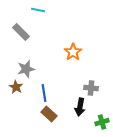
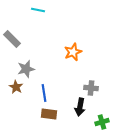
gray rectangle: moved 9 px left, 7 px down
orange star: rotated 12 degrees clockwise
brown rectangle: rotated 35 degrees counterclockwise
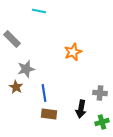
cyan line: moved 1 px right, 1 px down
gray cross: moved 9 px right, 5 px down
black arrow: moved 1 px right, 2 px down
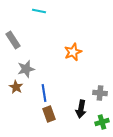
gray rectangle: moved 1 px right, 1 px down; rotated 12 degrees clockwise
brown rectangle: rotated 63 degrees clockwise
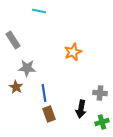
gray star: moved 1 px right, 1 px up; rotated 18 degrees clockwise
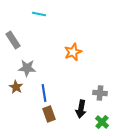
cyan line: moved 3 px down
green cross: rotated 32 degrees counterclockwise
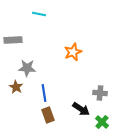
gray rectangle: rotated 60 degrees counterclockwise
black arrow: rotated 66 degrees counterclockwise
brown rectangle: moved 1 px left, 1 px down
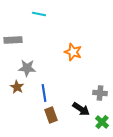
orange star: rotated 30 degrees counterclockwise
brown star: moved 1 px right
brown rectangle: moved 3 px right
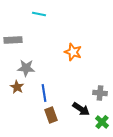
gray star: moved 1 px left
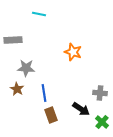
brown star: moved 2 px down
